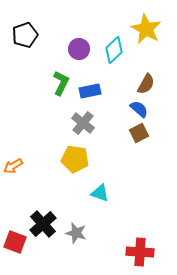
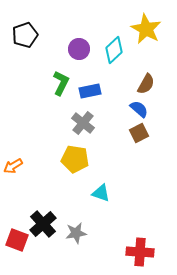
cyan triangle: moved 1 px right
gray star: rotated 25 degrees counterclockwise
red square: moved 2 px right, 2 px up
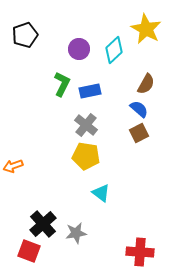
green L-shape: moved 1 px right, 1 px down
gray cross: moved 3 px right, 2 px down
yellow pentagon: moved 11 px right, 3 px up
orange arrow: rotated 12 degrees clockwise
cyan triangle: rotated 18 degrees clockwise
red square: moved 12 px right, 11 px down
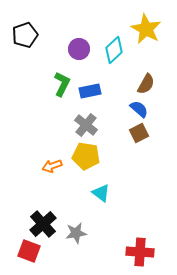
orange arrow: moved 39 px right
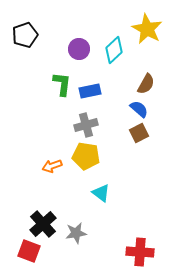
yellow star: moved 1 px right
green L-shape: rotated 20 degrees counterclockwise
gray cross: rotated 35 degrees clockwise
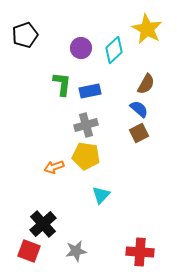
purple circle: moved 2 px right, 1 px up
orange arrow: moved 2 px right, 1 px down
cyan triangle: moved 2 px down; rotated 36 degrees clockwise
gray star: moved 18 px down
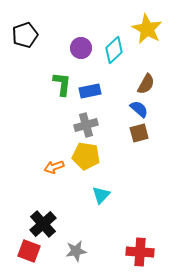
brown square: rotated 12 degrees clockwise
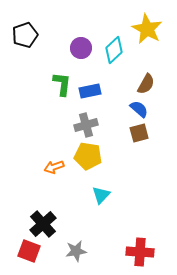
yellow pentagon: moved 2 px right
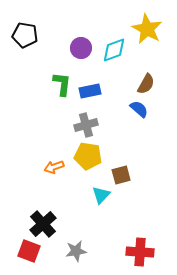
black pentagon: rotated 30 degrees clockwise
cyan diamond: rotated 24 degrees clockwise
brown square: moved 18 px left, 42 px down
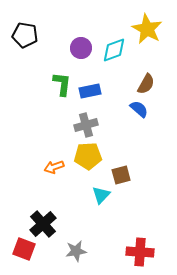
yellow pentagon: rotated 12 degrees counterclockwise
red square: moved 5 px left, 2 px up
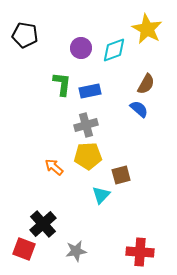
orange arrow: rotated 60 degrees clockwise
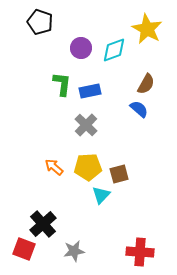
black pentagon: moved 15 px right, 13 px up; rotated 10 degrees clockwise
gray cross: rotated 30 degrees counterclockwise
yellow pentagon: moved 11 px down
brown square: moved 2 px left, 1 px up
gray star: moved 2 px left
